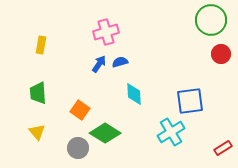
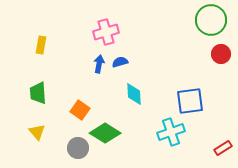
blue arrow: rotated 24 degrees counterclockwise
cyan cross: rotated 12 degrees clockwise
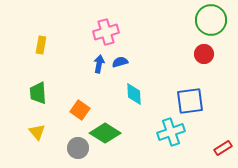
red circle: moved 17 px left
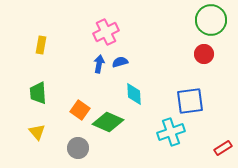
pink cross: rotated 10 degrees counterclockwise
green diamond: moved 3 px right, 11 px up; rotated 8 degrees counterclockwise
